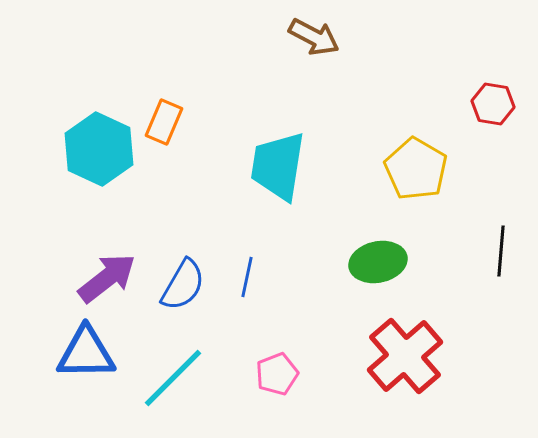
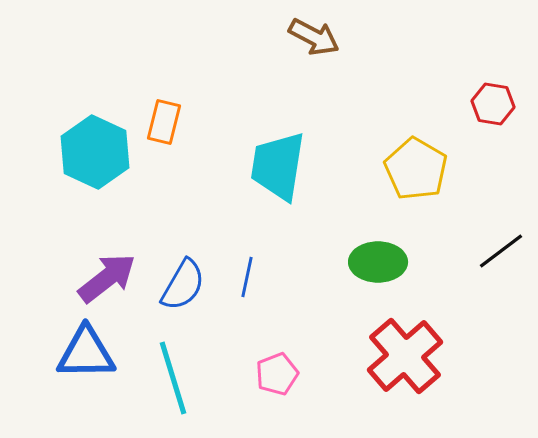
orange rectangle: rotated 9 degrees counterclockwise
cyan hexagon: moved 4 px left, 3 px down
black line: rotated 48 degrees clockwise
green ellipse: rotated 12 degrees clockwise
cyan line: rotated 62 degrees counterclockwise
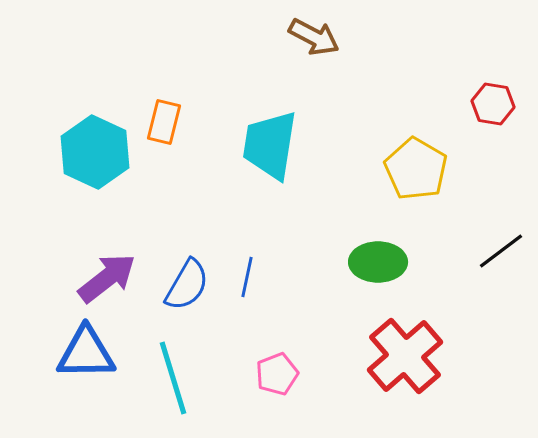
cyan trapezoid: moved 8 px left, 21 px up
blue semicircle: moved 4 px right
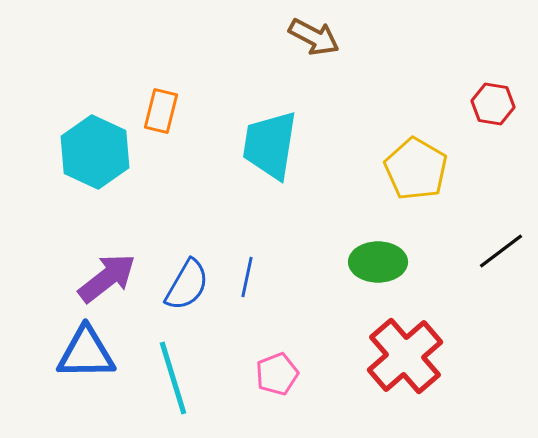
orange rectangle: moved 3 px left, 11 px up
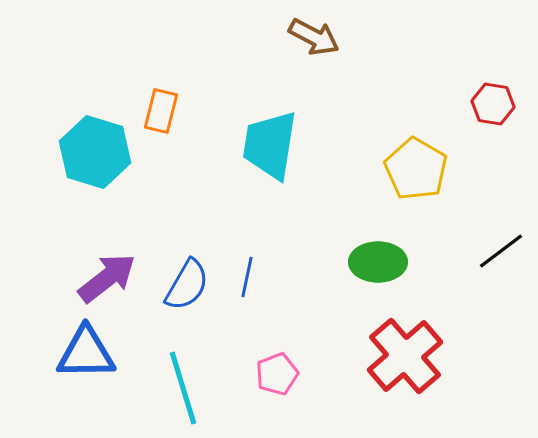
cyan hexagon: rotated 8 degrees counterclockwise
cyan line: moved 10 px right, 10 px down
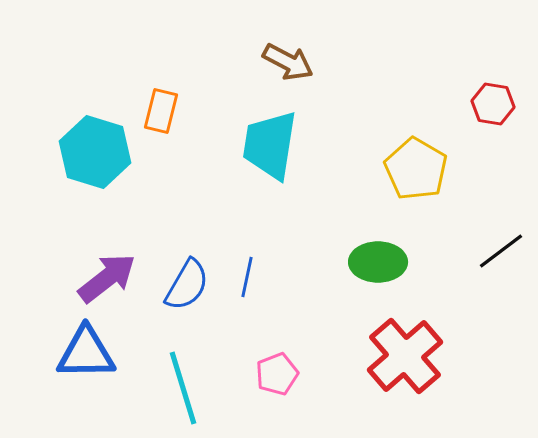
brown arrow: moved 26 px left, 25 px down
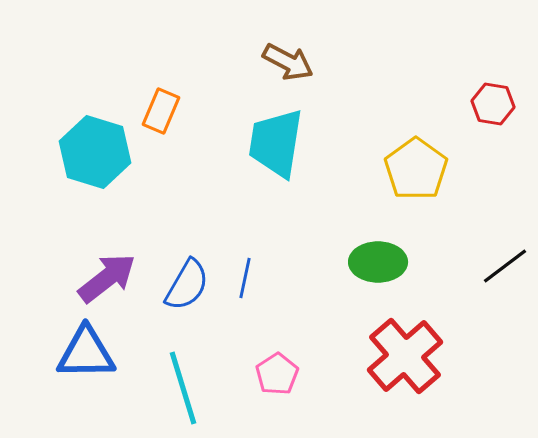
orange rectangle: rotated 9 degrees clockwise
cyan trapezoid: moved 6 px right, 2 px up
yellow pentagon: rotated 6 degrees clockwise
black line: moved 4 px right, 15 px down
blue line: moved 2 px left, 1 px down
pink pentagon: rotated 12 degrees counterclockwise
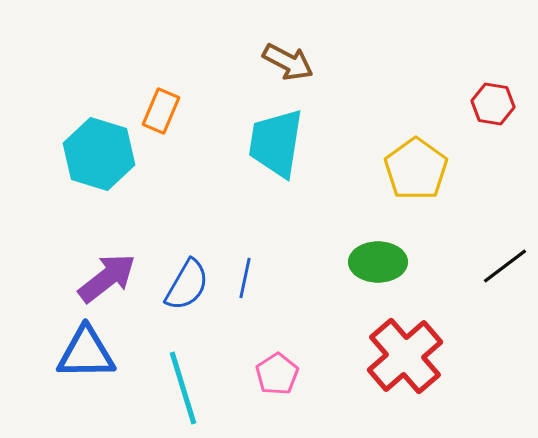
cyan hexagon: moved 4 px right, 2 px down
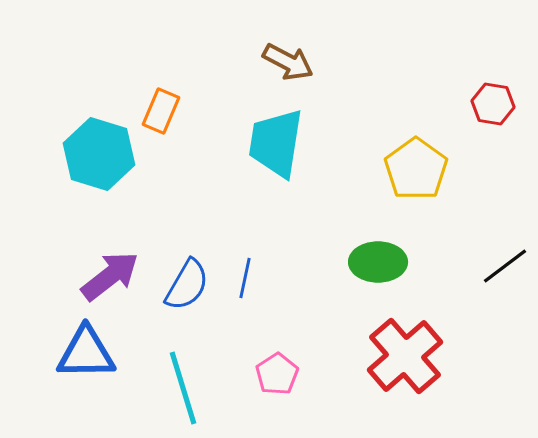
purple arrow: moved 3 px right, 2 px up
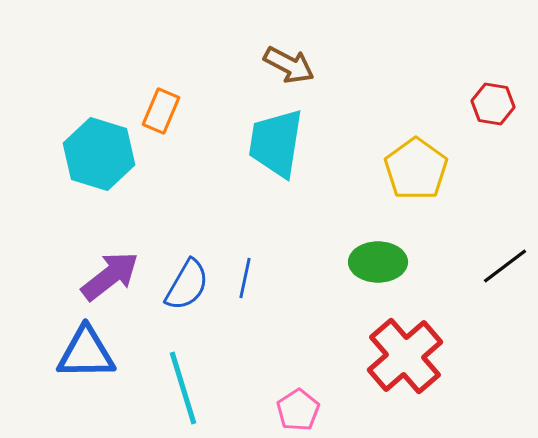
brown arrow: moved 1 px right, 3 px down
pink pentagon: moved 21 px right, 36 px down
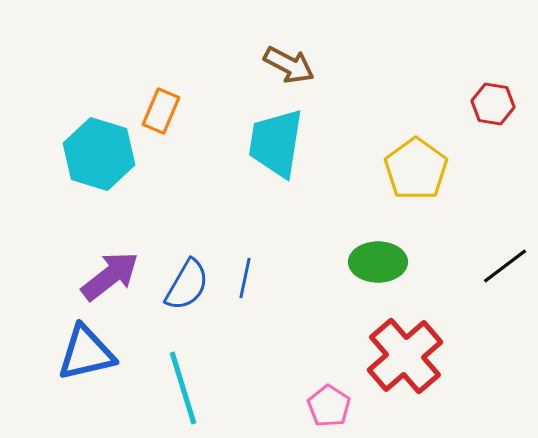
blue triangle: rotated 12 degrees counterclockwise
pink pentagon: moved 31 px right, 4 px up; rotated 6 degrees counterclockwise
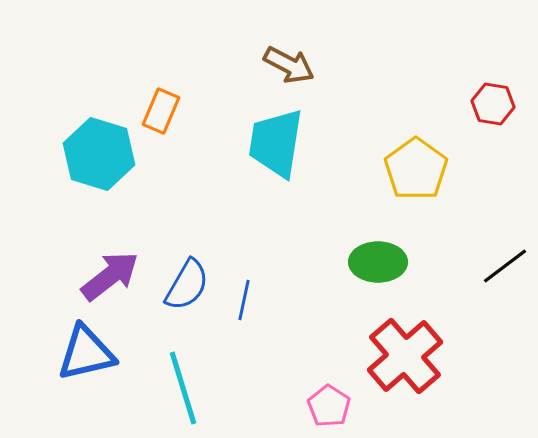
blue line: moved 1 px left, 22 px down
